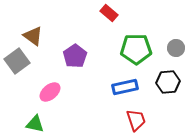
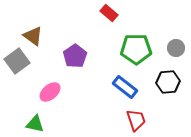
blue rectangle: rotated 50 degrees clockwise
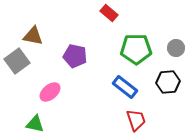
brown triangle: rotated 25 degrees counterclockwise
purple pentagon: rotated 25 degrees counterclockwise
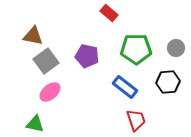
purple pentagon: moved 12 px right
gray square: moved 29 px right
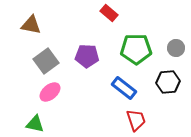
brown triangle: moved 2 px left, 11 px up
purple pentagon: rotated 10 degrees counterclockwise
blue rectangle: moved 1 px left, 1 px down
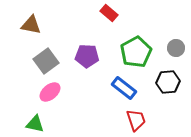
green pentagon: moved 3 px down; rotated 28 degrees counterclockwise
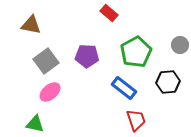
gray circle: moved 4 px right, 3 px up
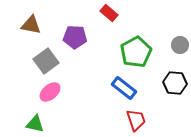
purple pentagon: moved 12 px left, 19 px up
black hexagon: moved 7 px right, 1 px down; rotated 10 degrees clockwise
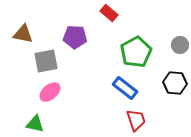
brown triangle: moved 8 px left, 9 px down
gray square: rotated 25 degrees clockwise
blue rectangle: moved 1 px right
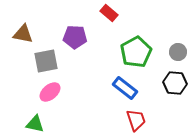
gray circle: moved 2 px left, 7 px down
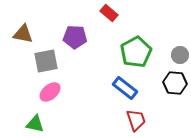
gray circle: moved 2 px right, 3 px down
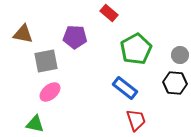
green pentagon: moved 3 px up
